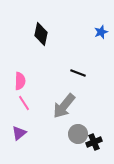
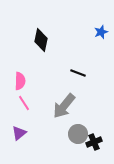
black diamond: moved 6 px down
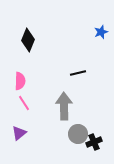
black diamond: moved 13 px left; rotated 10 degrees clockwise
black line: rotated 35 degrees counterclockwise
gray arrow: rotated 140 degrees clockwise
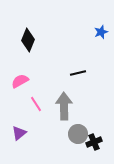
pink semicircle: rotated 120 degrees counterclockwise
pink line: moved 12 px right, 1 px down
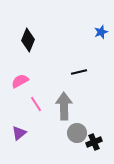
black line: moved 1 px right, 1 px up
gray circle: moved 1 px left, 1 px up
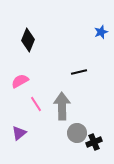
gray arrow: moved 2 px left
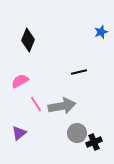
gray arrow: rotated 80 degrees clockwise
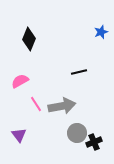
black diamond: moved 1 px right, 1 px up
purple triangle: moved 2 px down; rotated 28 degrees counterclockwise
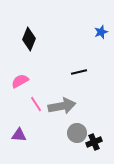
purple triangle: rotated 49 degrees counterclockwise
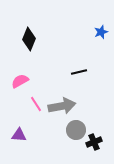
gray circle: moved 1 px left, 3 px up
